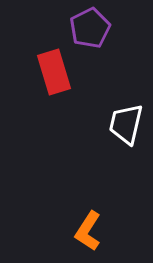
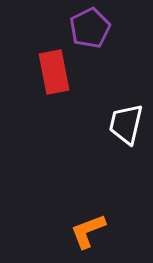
red rectangle: rotated 6 degrees clockwise
orange L-shape: rotated 36 degrees clockwise
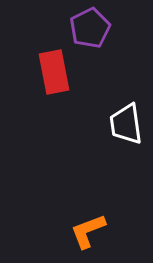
white trapezoid: rotated 21 degrees counterclockwise
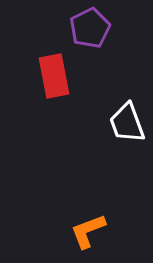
red rectangle: moved 4 px down
white trapezoid: moved 1 px right, 1 px up; rotated 12 degrees counterclockwise
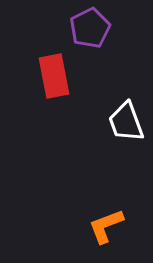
white trapezoid: moved 1 px left, 1 px up
orange L-shape: moved 18 px right, 5 px up
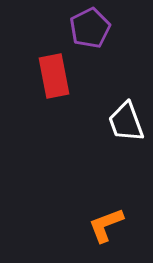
orange L-shape: moved 1 px up
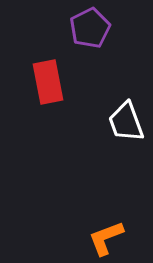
red rectangle: moved 6 px left, 6 px down
orange L-shape: moved 13 px down
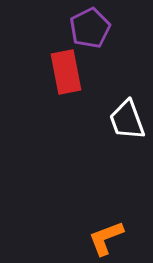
red rectangle: moved 18 px right, 10 px up
white trapezoid: moved 1 px right, 2 px up
